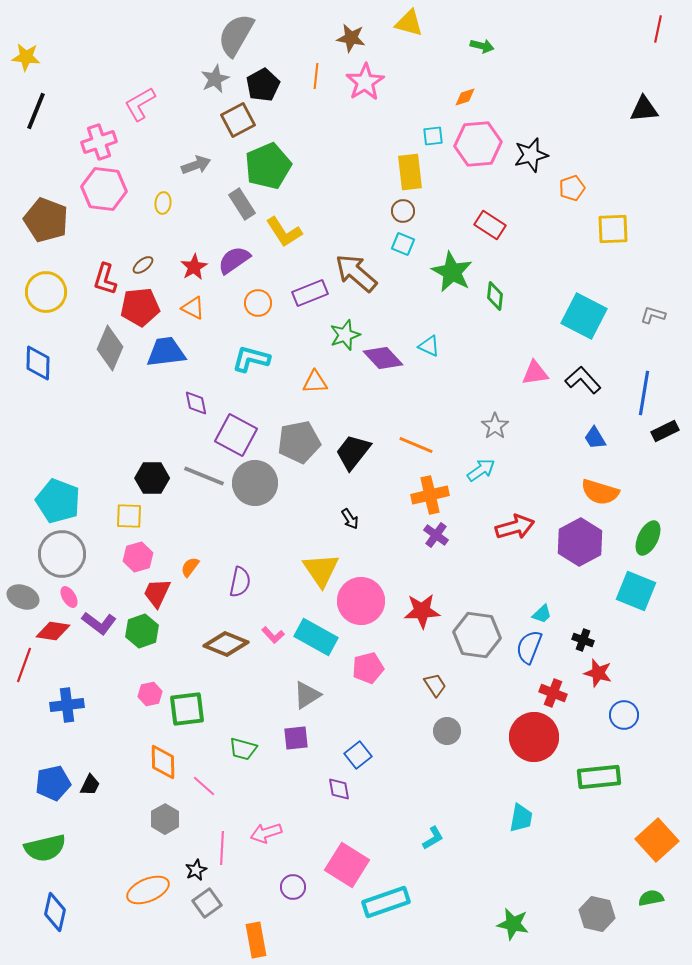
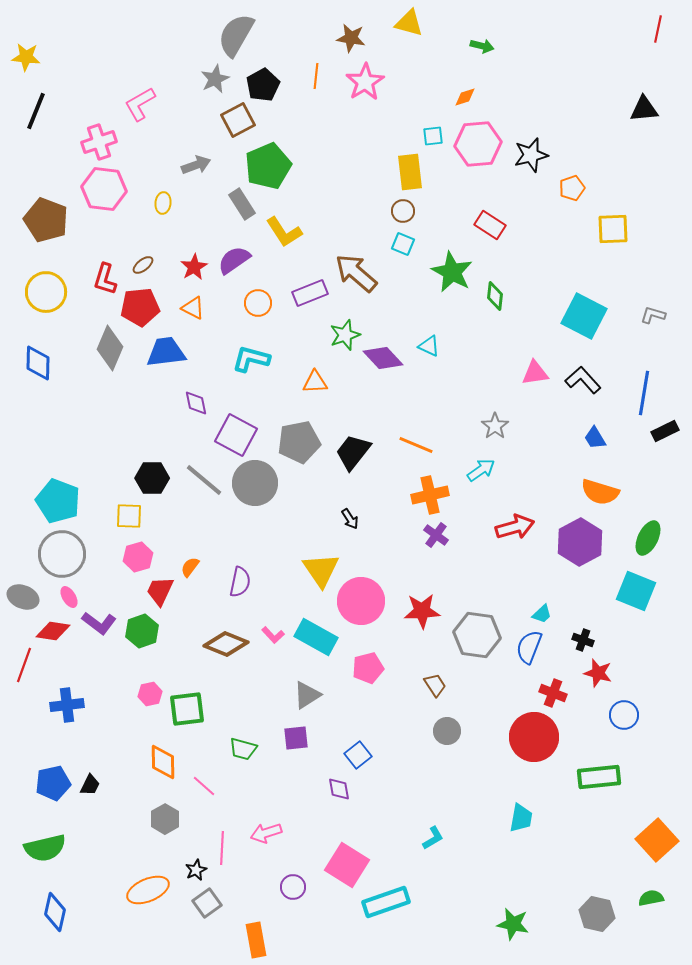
gray line at (204, 476): moved 4 px down; rotated 18 degrees clockwise
red trapezoid at (157, 593): moved 3 px right, 2 px up
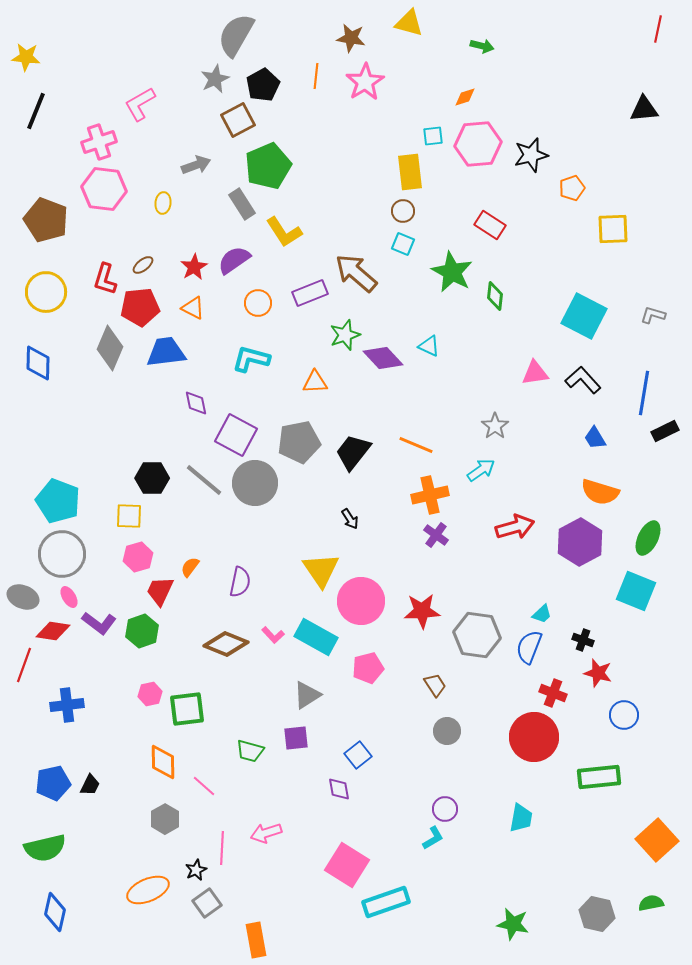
green trapezoid at (243, 749): moved 7 px right, 2 px down
purple circle at (293, 887): moved 152 px right, 78 px up
green semicircle at (651, 898): moved 5 px down
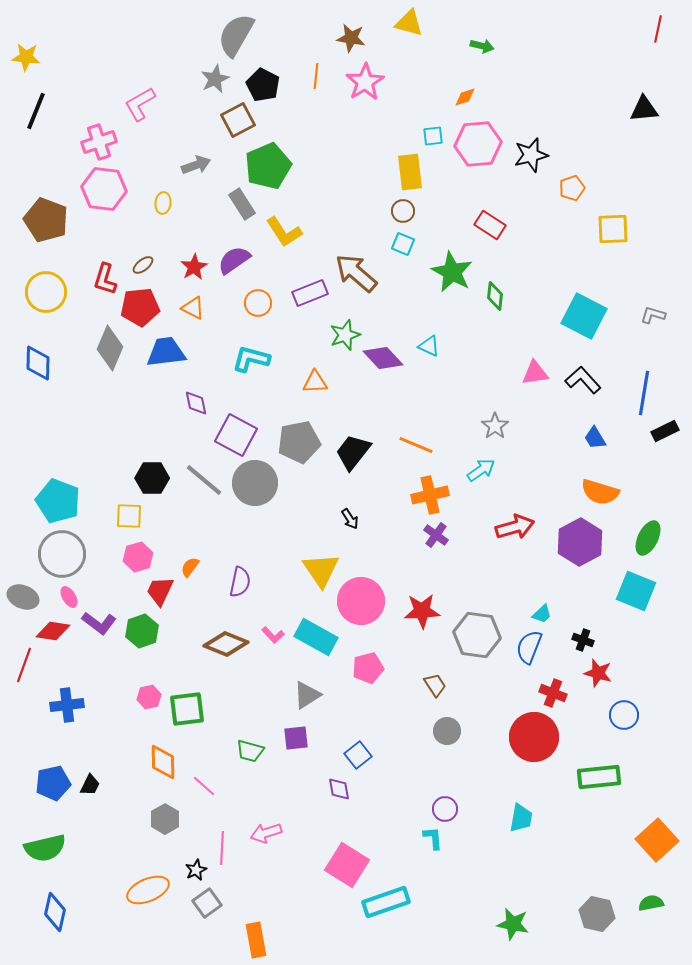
black pentagon at (263, 85): rotated 16 degrees counterclockwise
pink hexagon at (150, 694): moved 1 px left, 3 px down
cyan L-shape at (433, 838): rotated 65 degrees counterclockwise
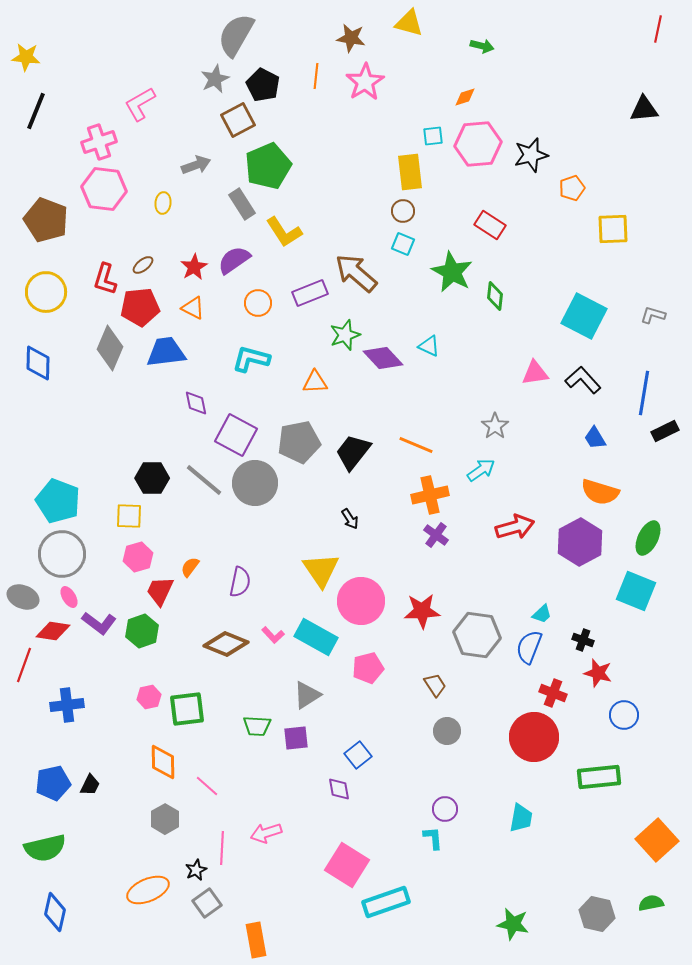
green trapezoid at (250, 751): moved 7 px right, 25 px up; rotated 12 degrees counterclockwise
pink line at (204, 786): moved 3 px right
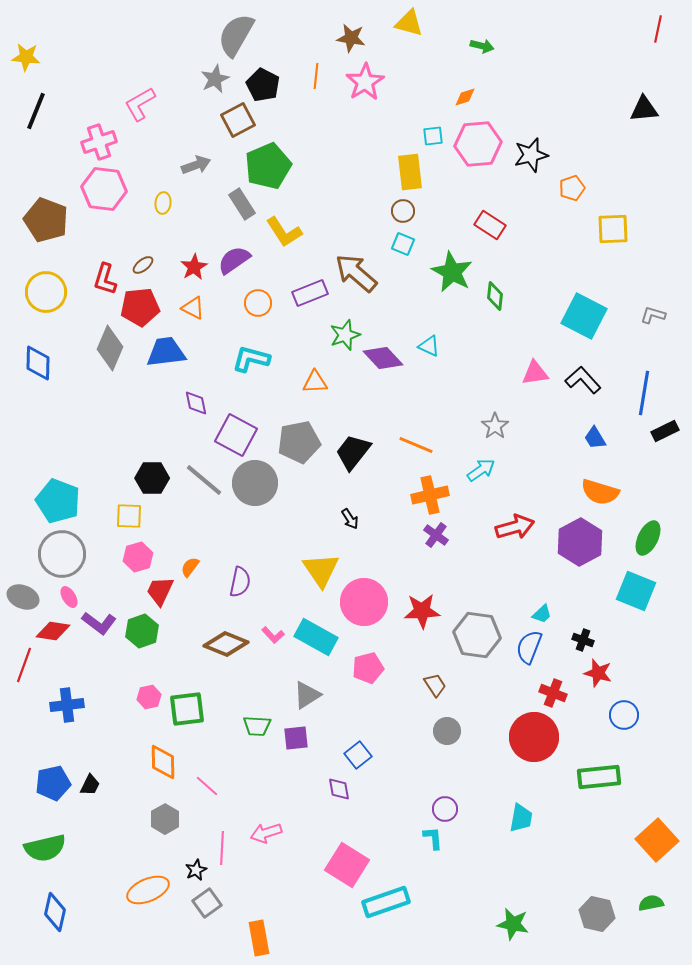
pink circle at (361, 601): moved 3 px right, 1 px down
orange rectangle at (256, 940): moved 3 px right, 2 px up
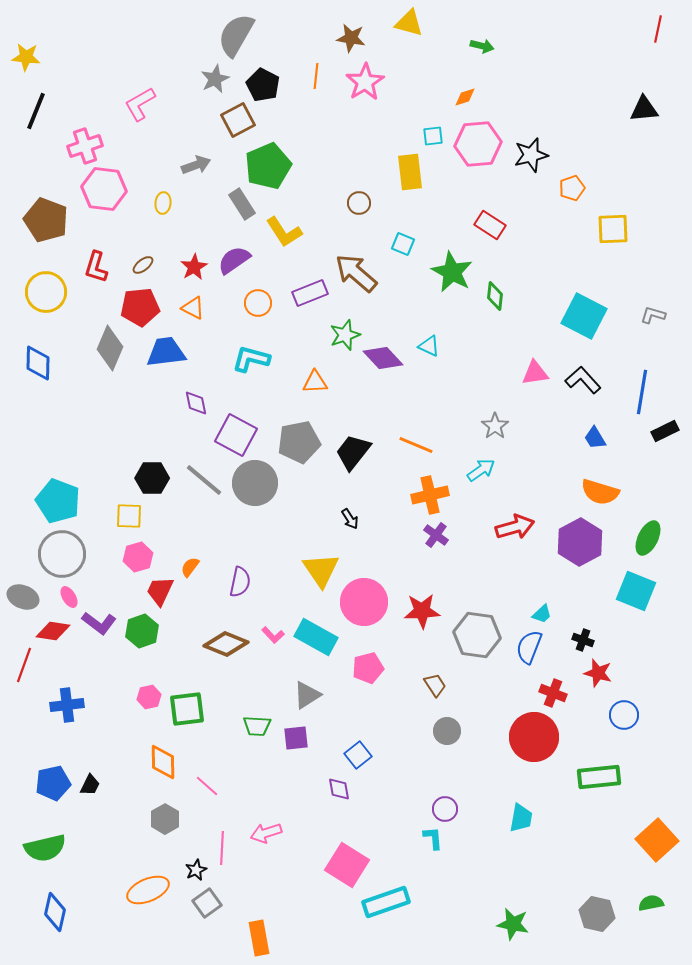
pink cross at (99, 142): moved 14 px left, 4 px down
brown circle at (403, 211): moved 44 px left, 8 px up
red L-shape at (105, 279): moved 9 px left, 12 px up
blue line at (644, 393): moved 2 px left, 1 px up
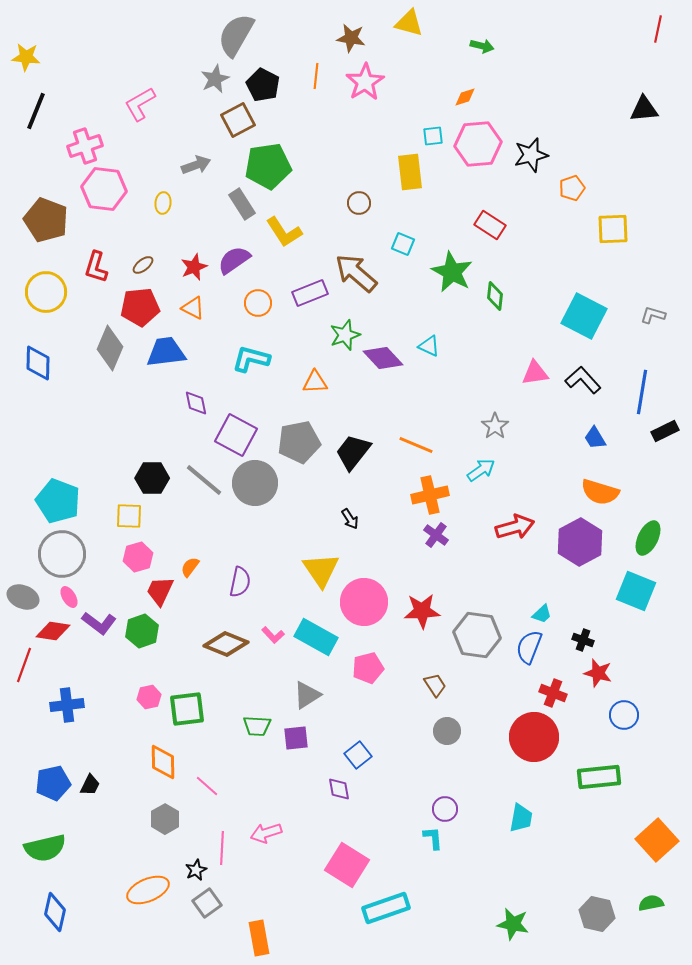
green pentagon at (268, 166): rotated 15 degrees clockwise
red star at (194, 267): rotated 8 degrees clockwise
cyan rectangle at (386, 902): moved 6 px down
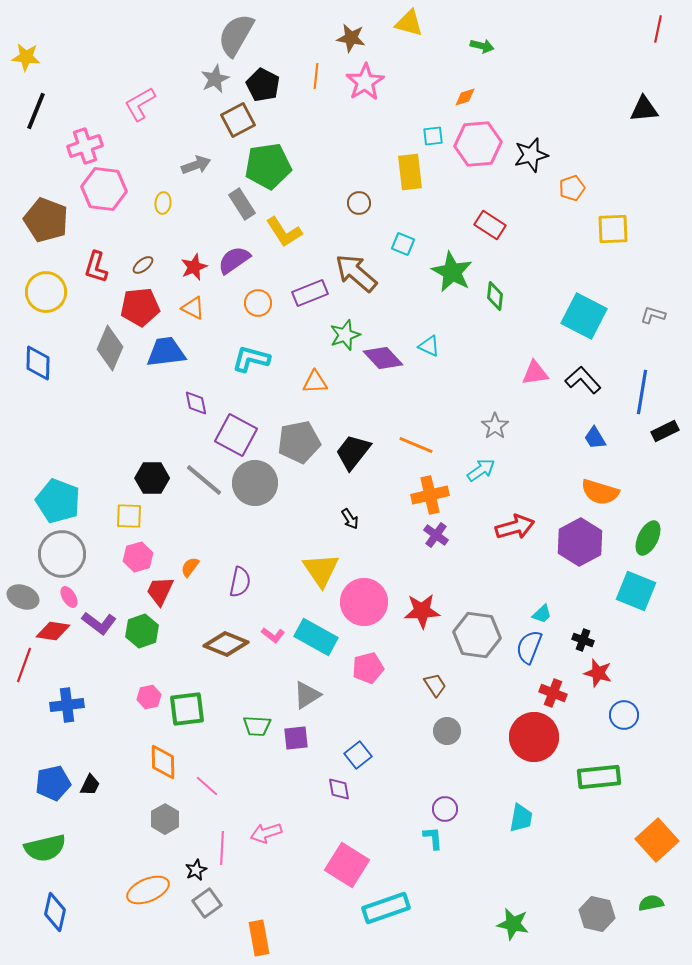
pink L-shape at (273, 635): rotated 10 degrees counterclockwise
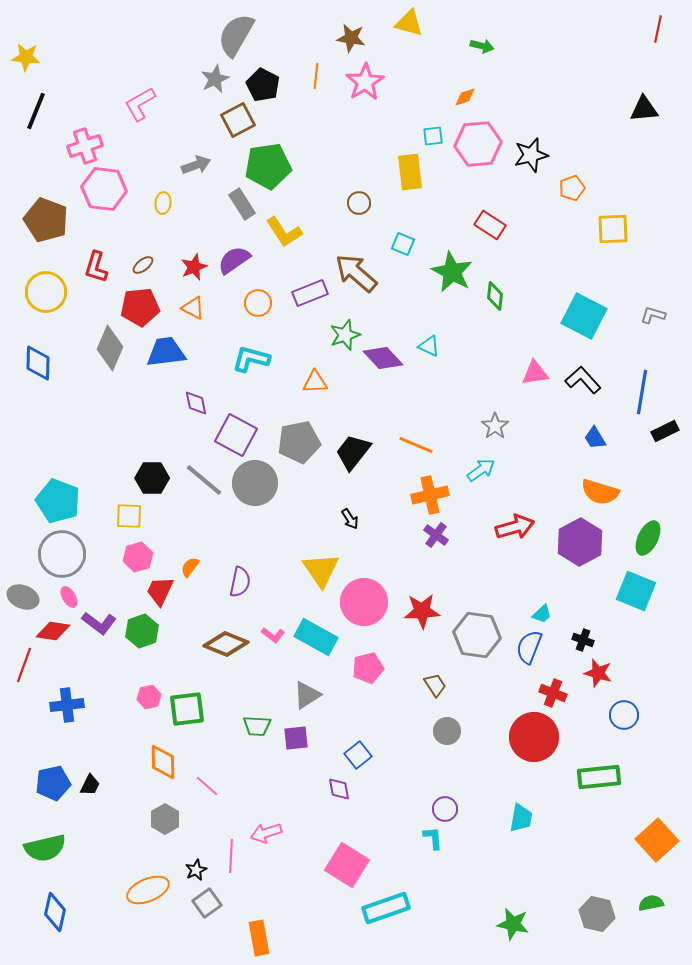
pink line at (222, 848): moved 9 px right, 8 px down
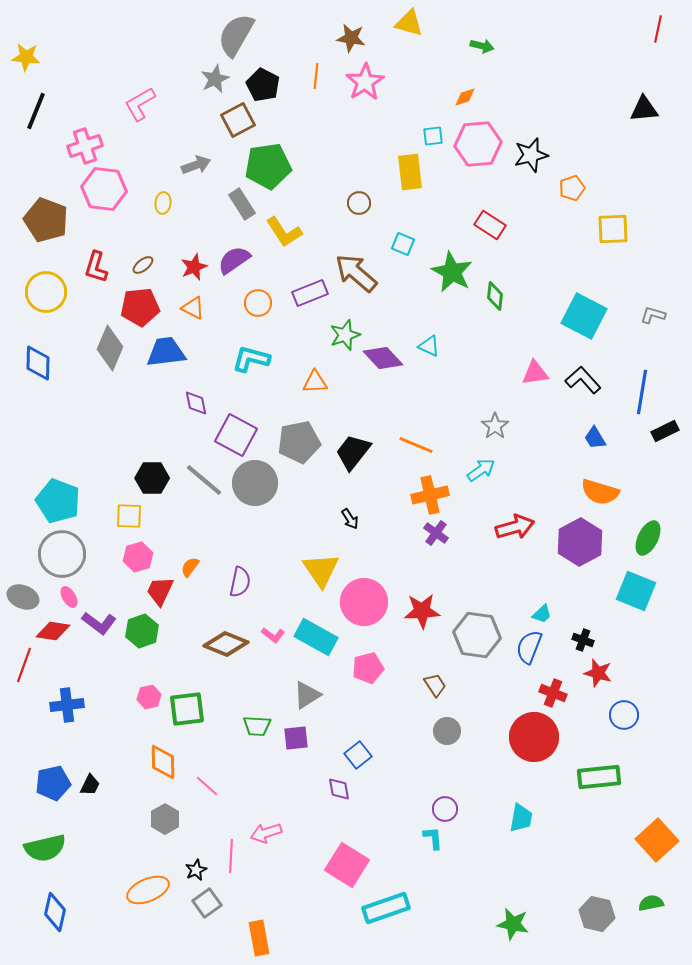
purple cross at (436, 535): moved 2 px up
